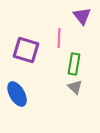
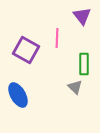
pink line: moved 2 px left
purple square: rotated 12 degrees clockwise
green rectangle: moved 10 px right; rotated 10 degrees counterclockwise
blue ellipse: moved 1 px right, 1 px down
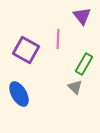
pink line: moved 1 px right, 1 px down
green rectangle: rotated 30 degrees clockwise
blue ellipse: moved 1 px right, 1 px up
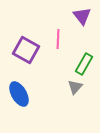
gray triangle: rotated 28 degrees clockwise
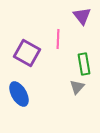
purple square: moved 1 px right, 3 px down
green rectangle: rotated 40 degrees counterclockwise
gray triangle: moved 2 px right
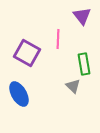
gray triangle: moved 4 px left, 1 px up; rotated 28 degrees counterclockwise
